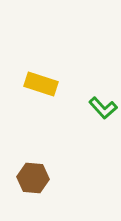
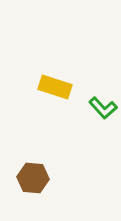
yellow rectangle: moved 14 px right, 3 px down
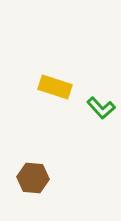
green L-shape: moved 2 px left
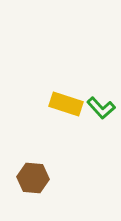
yellow rectangle: moved 11 px right, 17 px down
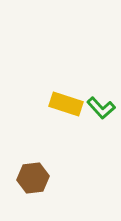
brown hexagon: rotated 12 degrees counterclockwise
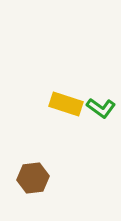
green L-shape: rotated 12 degrees counterclockwise
